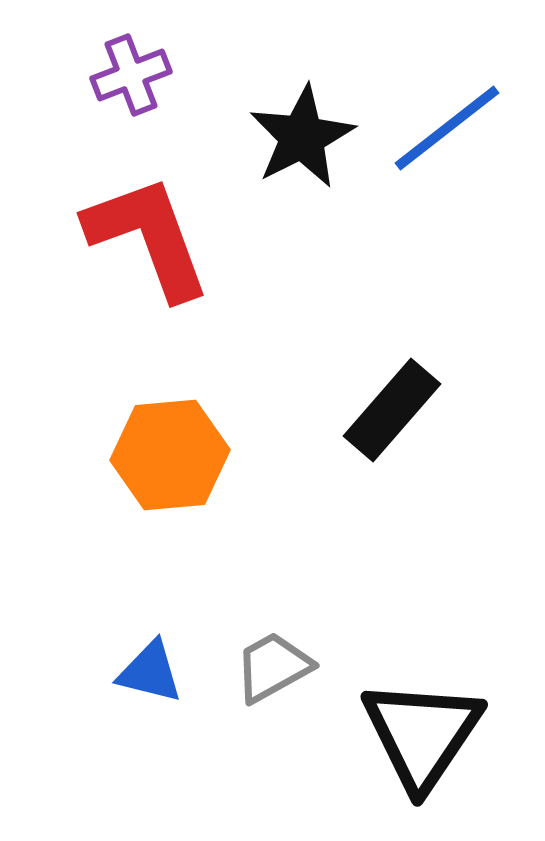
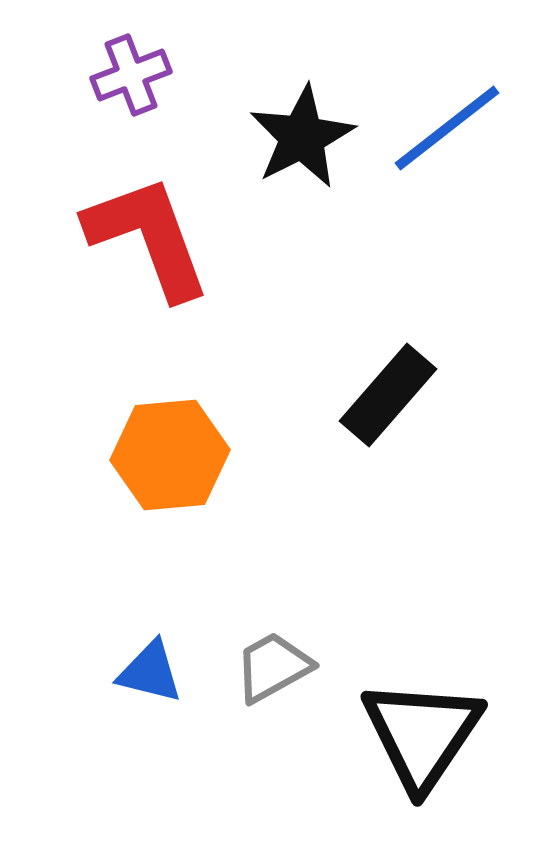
black rectangle: moved 4 px left, 15 px up
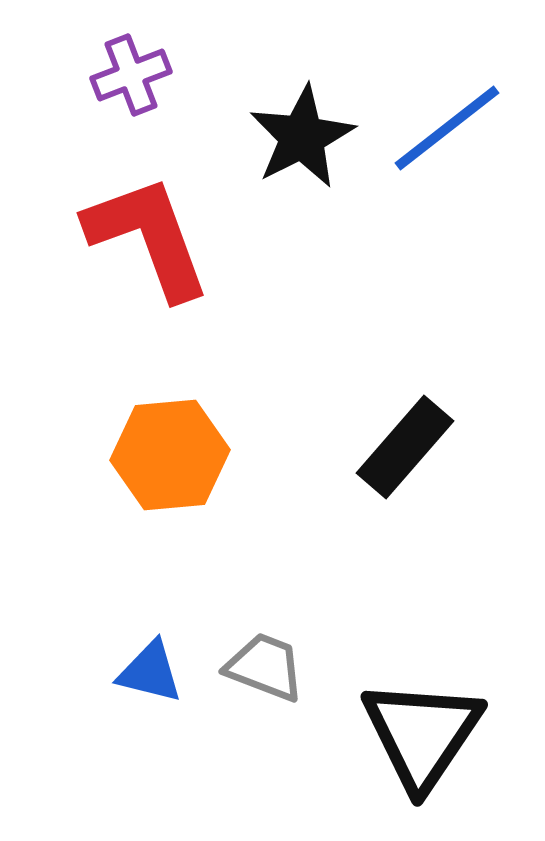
black rectangle: moved 17 px right, 52 px down
gray trapezoid: moved 8 px left; rotated 50 degrees clockwise
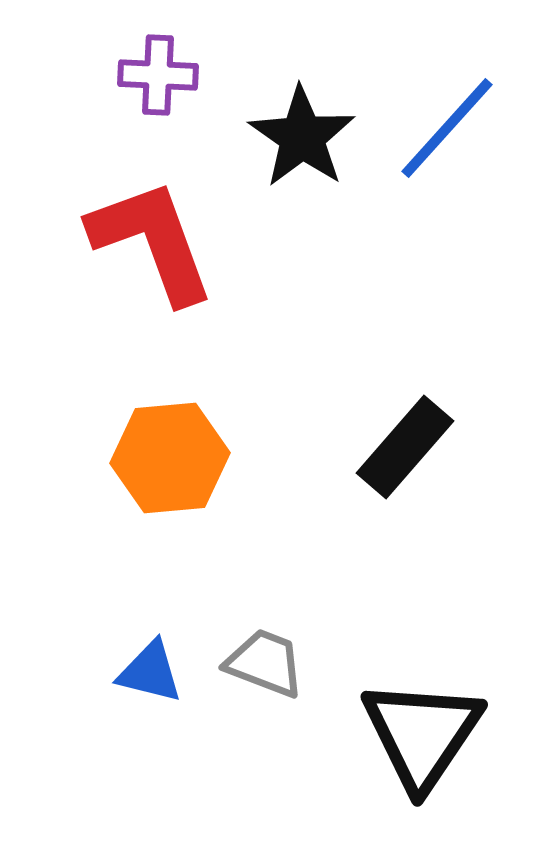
purple cross: moved 27 px right; rotated 24 degrees clockwise
blue line: rotated 10 degrees counterclockwise
black star: rotated 10 degrees counterclockwise
red L-shape: moved 4 px right, 4 px down
orange hexagon: moved 3 px down
gray trapezoid: moved 4 px up
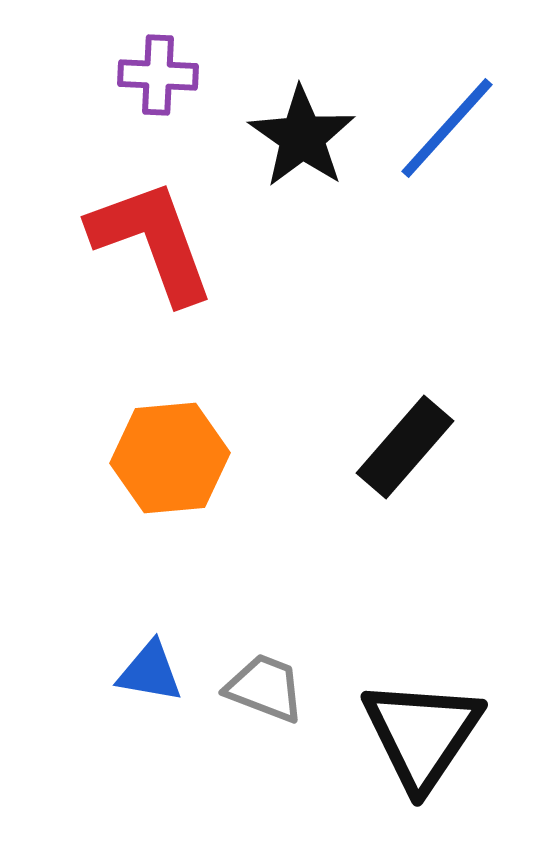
gray trapezoid: moved 25 px down
blue triangle: rotated 4 degrees counterclockwise
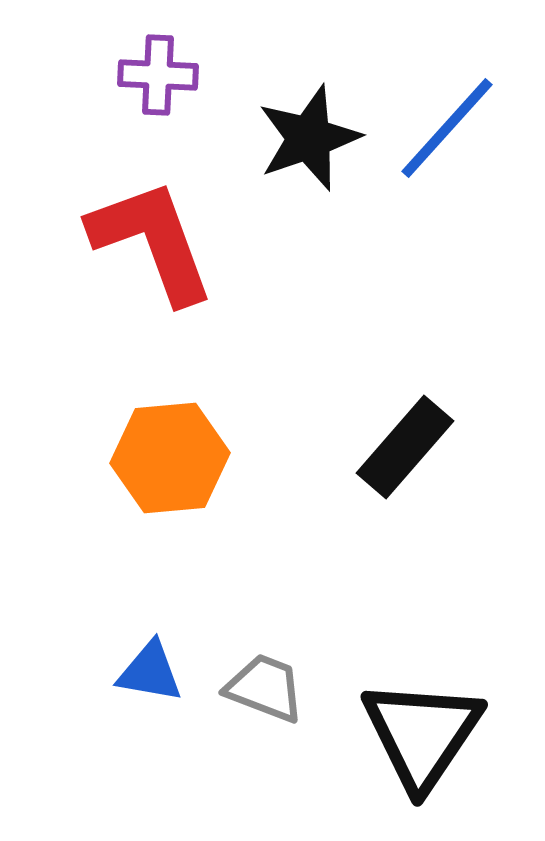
black star: moved 7 px right, 1 px down; rotated 18 degrees clockwise
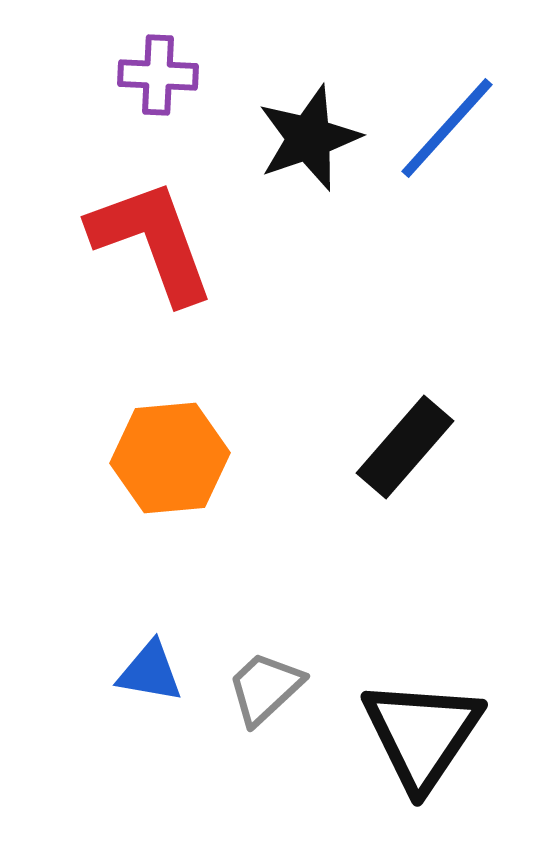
gray trapezoid: rotated 64 degrees counterclockwise
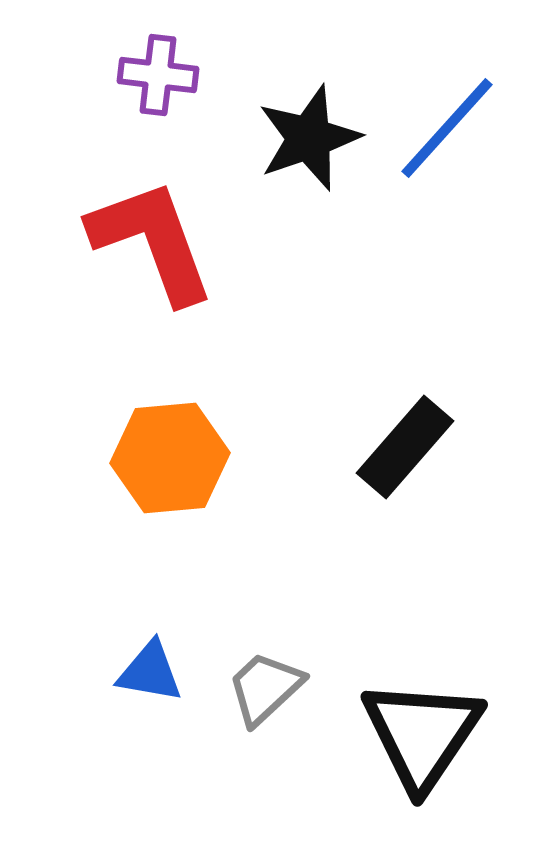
purple cross: rotated 4 degrees clockwise
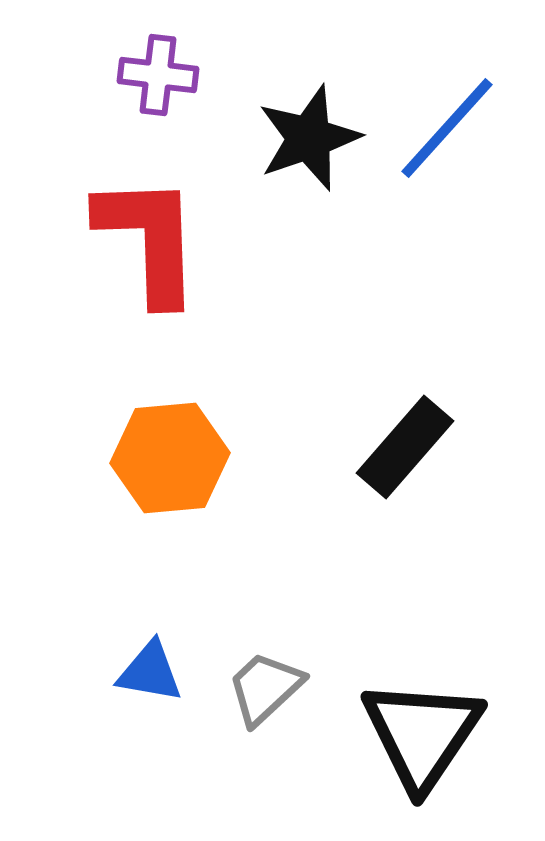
red L-shape: moved 3 px left, 2 px up; rotated 18 degrees clockwise
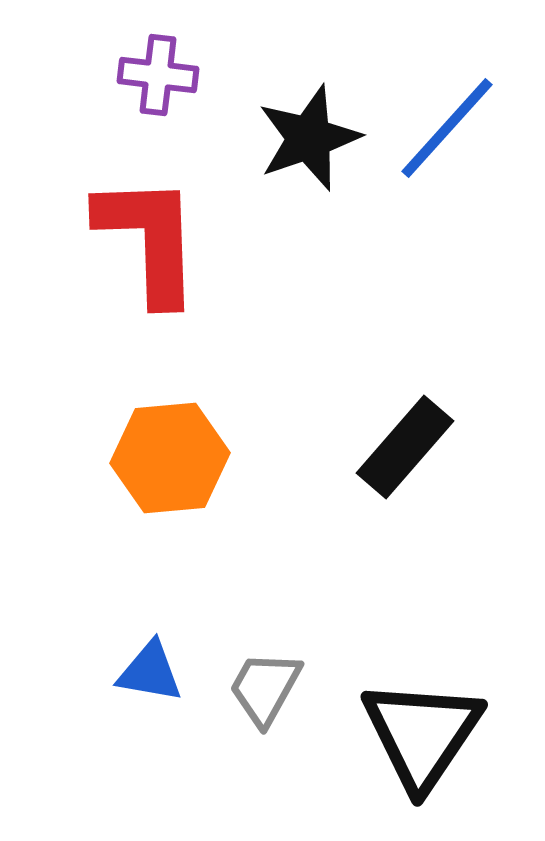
gray trapezoid: rotated 18 degrees counterclockwise
